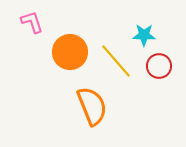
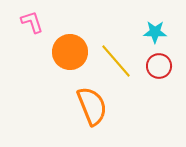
cyan star: moved 11 px right, 3 px up
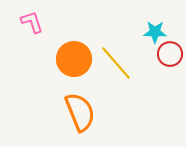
orange circle: moved 4 px right, 7 px down
yellow line: moved 2 px down
red circle: moved 11 px right, 12 px up
orange semicircle: moved 12 px left, 6 px down
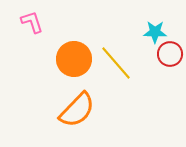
orange semicircle: moved 3 px left, 2 px up; rotated 66 degrees clockwise
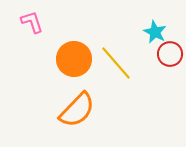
cyan star: rotated 25 degrees clockwise
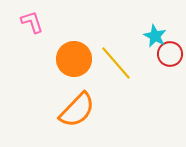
cyan star: moved 4 px down
